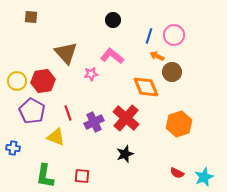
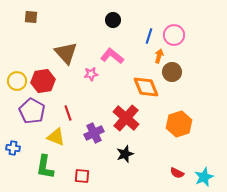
orange arrow: moved 2 px right; rotated 80 degrees clockwise
purple cross: moved 11 px down
green L-shape: moved 9 px up
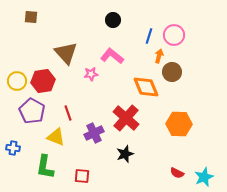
orange hexagon: rotated 20 degrees clockwise
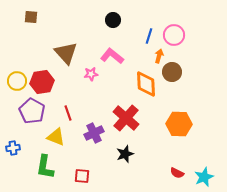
red hexagon: moved 1 px left, 1 px down
orange diamond: moved 3 px up; rotated 20 degrees clockwise
blue cross: rotated 16 degrees counterclockwise
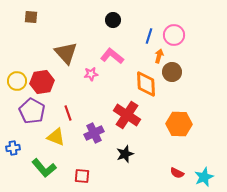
red cross: moved 1 px right, 3 px up; rotated 8 degrees counterclockwise
green L-shape: moved 1 px left, 1 px down; rotated 50 degrees counterclockwise
